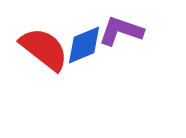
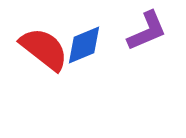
purple L-shape: moved 26 px right; rotated 138 degrees clockwise
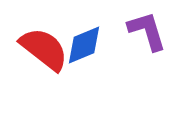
purple L-shape: rotated 84 degrees counterclockwise
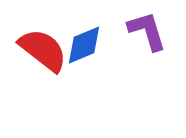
red semicircle: moved 1 px left, 1 px down
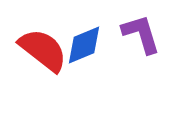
purple L-shape: moved 6 px left, 3 px down
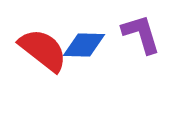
blue diamond: rotated 24 degrees clockwise
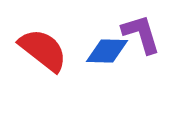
blue diamond: moved 23 px right, 6 px down
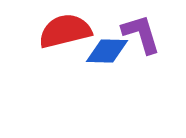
red semicircle: moved 22 px right, 19 px up; rotated 52 degrees counterclockwise
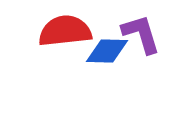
red semicircle: rotated 8 degrees clockwise
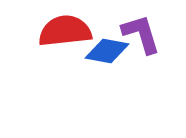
blue diamond: rotated 9 degrees clockwise
